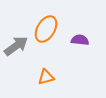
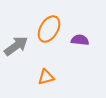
orange ellipse: moved 3 px right
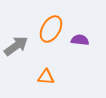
orange ellipse: moved 2 px right
orange triangle: rotated 18 degrees clockwise
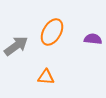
orange ellipse: moved 1 px right, 3 px down
purple semicircle: moved 13 px right, 1 px up
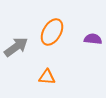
gray arrow: moved 1 px down
orange triangle: moved 1 px right
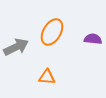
gray arrow: rotated 10 degrees clockwise
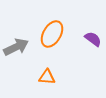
orange ellipse: moved 2 px down
purple semicircle: rotated 30 degrees clockwise
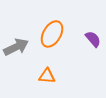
purple semicircle: rotated 12 degrees clockwise
orange triangle: moved 1 px up
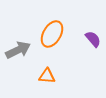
gray arrow: moved 2 px right, 3 px down
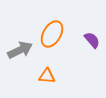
purple semicircle: moved 1 px left, 1 px down
gray arrow: moved 2 px right
